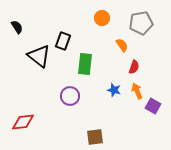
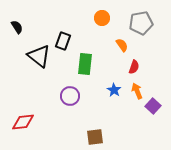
blue star: rotated 16 degrees clockwise
purple square: rotated 14 degrees clockwise
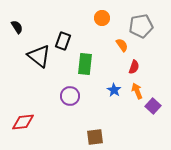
gray pentagon: moved 3 px down
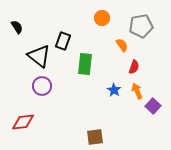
purple circle: moved 28 px left, 10 px up
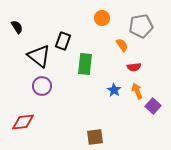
red semicircle: rotated 64 degrees clockwise
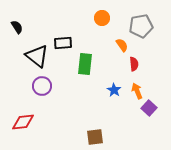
black rectangle: moved 2 px down; rotated 66 degrees clockwise
black triangle: moved 2 px left
red semicircle: moved 3 px up; rotated 88 degrees counterclockwise
purple square: moved 4 px left, 2 px down
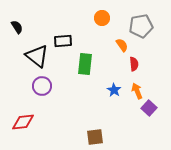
black rectangle: moved 2 px up
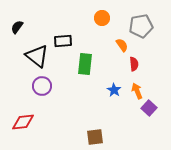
black semicircle: rotated 112 degrees counterclockwise
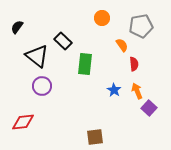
black rectangle: rotated 48 degrees clockwise
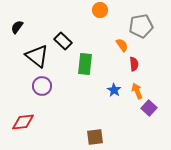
orange circle: moved 2 px left, 8 px up
